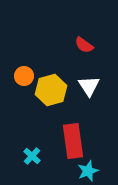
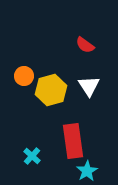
red semicircle: moved 1 px right
cyan star: moved 1 px left; rotated 10 degrees counterclockwise
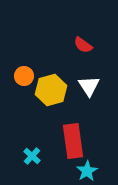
red semicircle: moved 2 px left
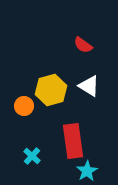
orange circle: moved 30 px down
white triangle: rotated 25 degrees counterclockwise
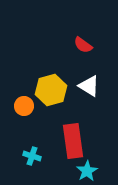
cyan cross: rotated 24 degrees counterclockwise
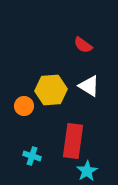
yellow hexagon: rotated 12 degrees clockwise
red rectangle: rotated 16 degrees clockwise
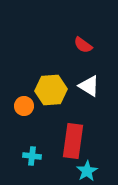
cyan cross: rotated 12 degrees counterclockwise
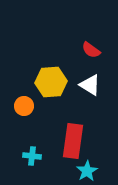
red semicircle: moved 8 px right, 5 px down
white triangle: moved 1 px right, 1 px up
yellow hexagon: moved 8 px up
